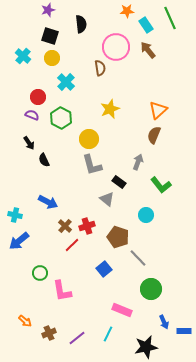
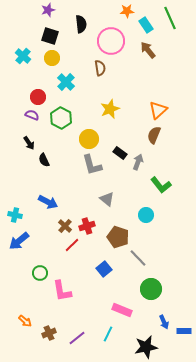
pink circle at (116, 47): moved 5 px left, 6 px up
black rectangle at (119, 182): moved 1 px right, 29 px up
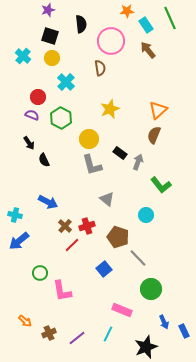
blue rectangle at (184, 331): rotated 64 degrees clockwise
black star at (146, 347): rotated 10 degrees counterclockwise
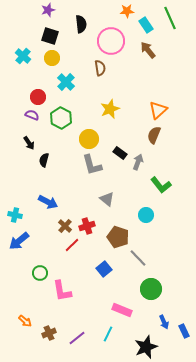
black semicircle at (44, 160): rotated 40 degrees clockwise
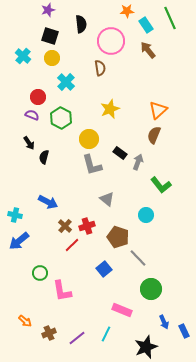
black semicircle at (44, 160): moved 3 px up
cyan line at (108, 334): moved 2 px left
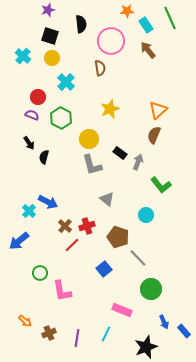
cyan cross at (15, 215): moved 14 px right, 4 px up; rotated 32 degrees clockwise
blue rectangle at (184, 331): rotated 16 degrees counterclockwise
purple line at (77, 338): rotated 42 degrees counterclockwise
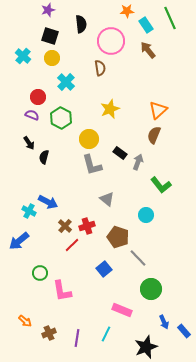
cyan cross at (29, 211): rotated 16 degrees counterclockwise
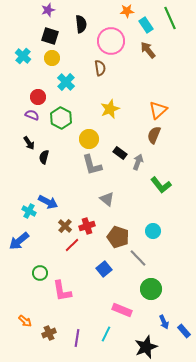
cyan circle at (146, 215): moved 7 px right, 16 px down
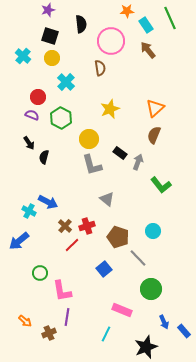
orange triangle at (158, 110): moved 3 px left, 2 px up
purple line at (77, 338): moved 10 px left, 21 px up
